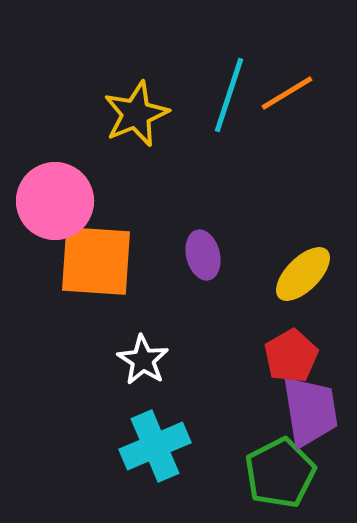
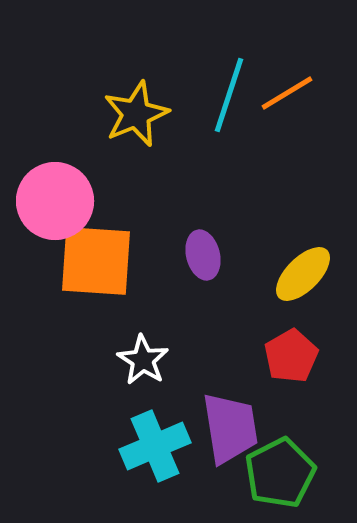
purple trapezoid: moved 80 px left, 17 px down
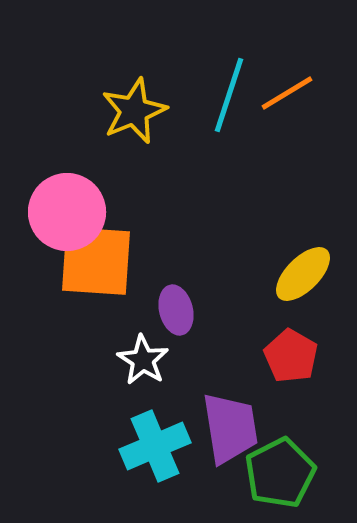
yellow star: moved 2 px left, 3 px up
pink circle: moved 12 px right, 11 px down
purple ellipse: moved 27 px left, 55 px down
red pentagon: rotated 12 degrees counterclockwise
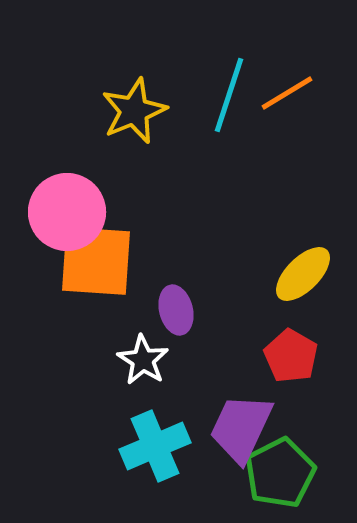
purple trapezoid: moved 11 px right; rotated 146 degrees counterclockwise
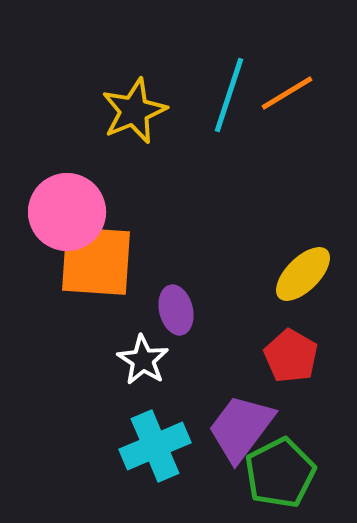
purple trapezoid: rotated 12 degrees clockwise
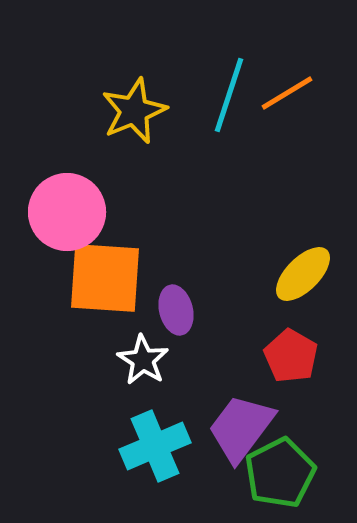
orange square: moved 9 px right, 17 px down
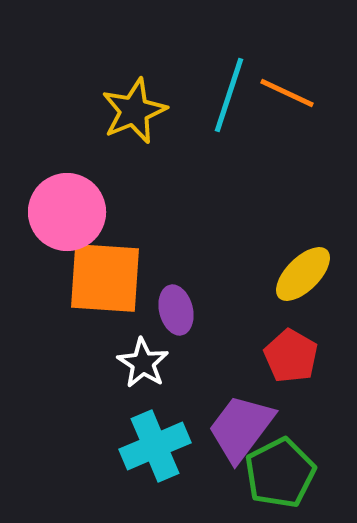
orange line: rotated 56 degrees clockwise
white star: moved 3 px down
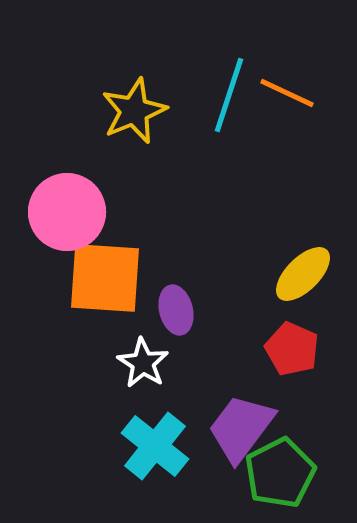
red pentagon: moved 1 px right, 7 px up; rotated 6 degrees counterclockwise
cyan cross: rotated 28 degrees counterclockwise
